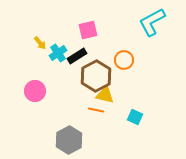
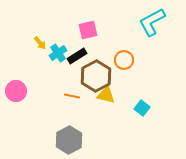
pink circle: moved 19 px left
yellow triangle: moved 1 px right
orange line: moved 24 px left, 14 px up
cyan square: moved 7 px right, 9 px up; rotated 14 degrees clockwise
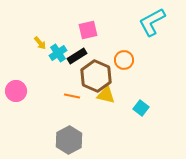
brown hexagon: rotated 8 degrees counterclockwise
cyan square: moved 1 px left
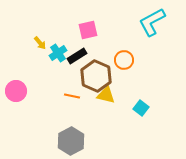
gray hexagon: moved 2 px right, 1 px down
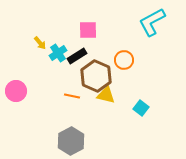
pink square: rotated 12 degrees clockwise
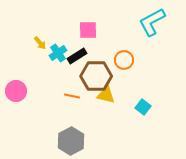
brown hexagon: rotated 24 degrees counterclockwise
cyan square: moved 2 px right, 1 px up
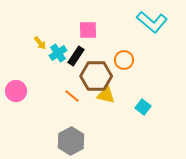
cyan L-shape: rotated 112 degrees counterclockwise
black rectangle: moved 1 px left; rotated 24 degrees counterclockwise
orange line: rotated 28 degrees clockwise
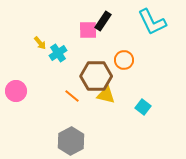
cyan L-shape: rotated 24 degrees clockwise
black rectangle: moved 27 px right, 35 px up
